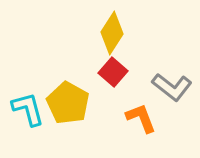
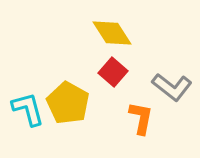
yellow diamond: rotated 66 degrees counterclockwise
orange L-shape: rotated 32 degrees clockwise
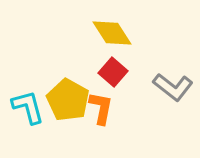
gray L-shape: moved 1 px right
yellow pentagon: moved 3 px up
cyan L-shape: moved 2 px up
orange L-shape: moved 40 px left, 10 px up
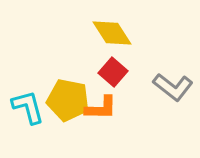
yellow pentagon: rotated 18 degrees counterclockwise
orange L-shape: rotated 80 degrees clockwise
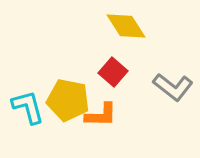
yellow diamond: moved 14 px right, 7 px up
orange L-shape: moved 7 px down
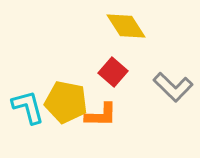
gray L-shape: rotated 6 degrees clockwise
yellow pentagon: moved 2 px left, 2 px down
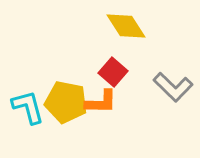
orange L-shape: moved 13 px up
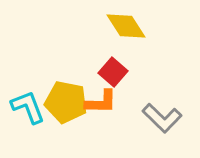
gray L-shape: moved 11 px left, 31 px down
cyan L-shape: rotated 6 degrees counterclockwise
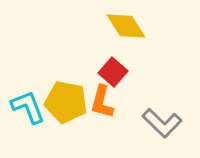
orange L-shape: moved 1 px right; rotated 104 degrees clockwise
gray L-shape: moved 5 px down
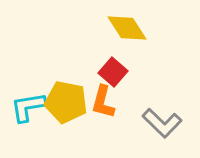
yellow diamond: moved 1 px right, 2 px down
orange L-shape: moved 1 px right
cyan L-shape: rotated 78 degrees counterclockwise
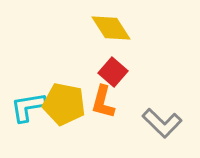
yellow diamond: moved 16 px left
yellow pentagon: moved 2 px left, 2 px down
